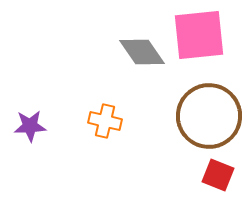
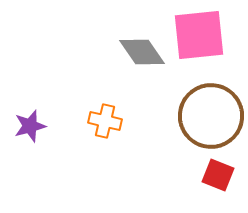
brown circle: moved 2 px right
purple star: rotated 12 degrees counterclockwise
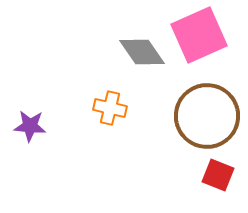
pink square: rotated 18 degrees counterclockwise
brown circle: moved 4 px left
orange cross: moved 5 px right, 13 px up
purple star: rotated 20 degrees clockwise
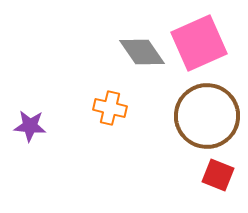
pink square: moved 8 px down
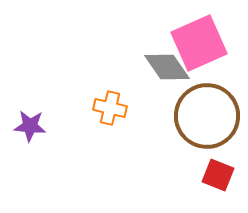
gray diamond: moved 25 px right, 15 px down
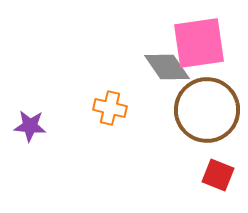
pink square: rotated 16 degrees clockwise
brown circle: moved 6 px up
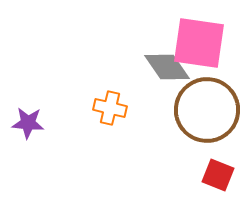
pink square: rotated 16 degrees clockwise
purple star: moved 2 px left, 3 px up
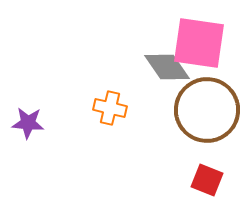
red square: moved 11 px left, 5 px down
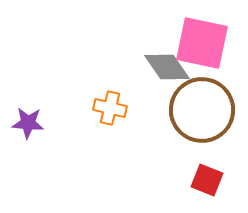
pink square: moved 3 px right; rotated 4 degrees clockwise
brown circle: moved 5 px left
